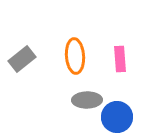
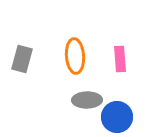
gray rectangle: rotated 36 degrees counterclockwise
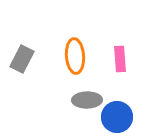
gray rectangle: rotated 12 degrees clockwise
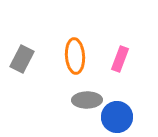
pink rectangle: rotated 25 degrees clockwise
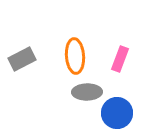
gray rectangle: rotated 36 degrees clockwise
gray ellipse: moved 8 px up
blue circle: moved 4 px up
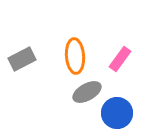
pink rectangle: rotated 15 degrees clockwise
gray ellipse: rotated 28 degrees counterclockwise
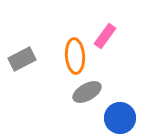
pink rectangle: moved 15 px left, 23 px up
blue circle: moved 3 px right, 5 px down
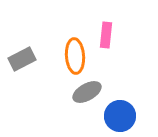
pink rectangle: moved 1 px right, 1 px up; rotated 30 degrees counterclockwise
blue circle: moved 2 px up
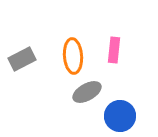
pink rectangle: moved 8 px right, 15 px down
orange ellipse: moved 2 px left
